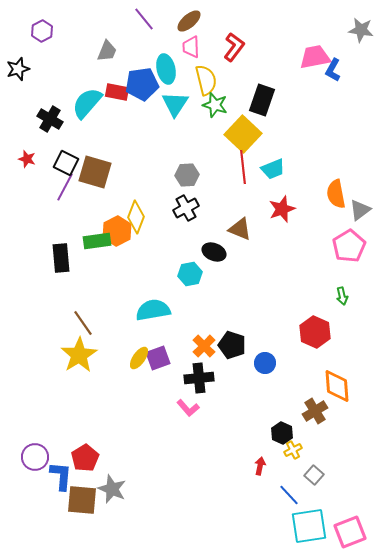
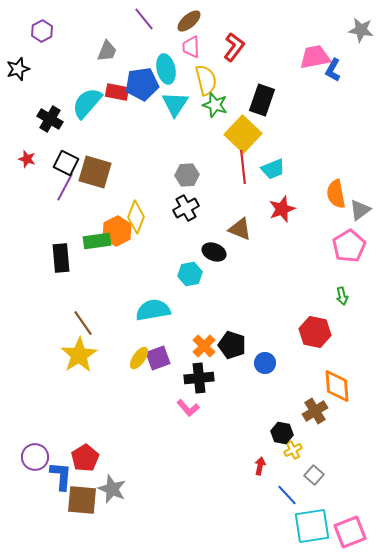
red hexagon at (315, 332): rotated 12 degrees counterclockwise
black hexagon at (282, 433): rotated 15 degrees counterclockwise
blue line at (289, 495): moved 2 px left
cyan square at (309, 526): moved 3 px right
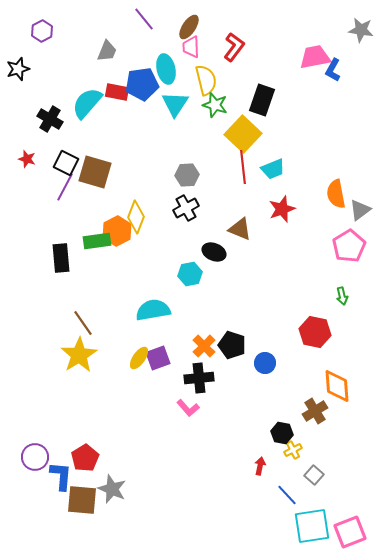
brown ellipse at (189, 21): moved 6 px down; rotated 15 degrees counterclockwise
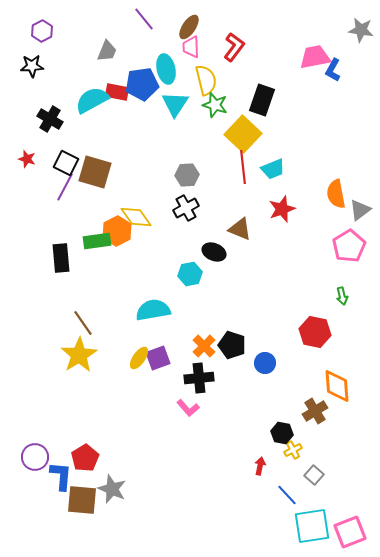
black star at (18, 69): moved 14 px right, 3 px up; rotated 15 degrees clockwise
cyan semicircle at (87, 103): moved 5 px right, 3 px up; rotated 20 degrees clockwise
yellow diamond at (136, 217): rotated 56 degrees counterclockwise
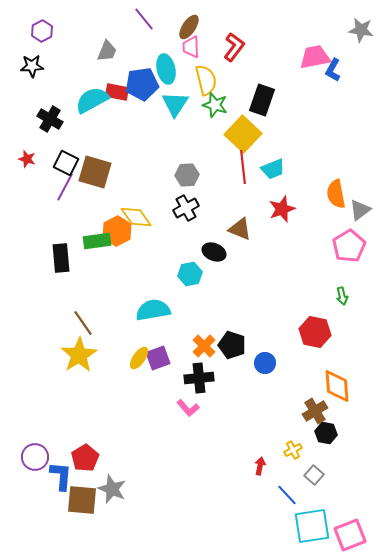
black hexagon at (282, 433): moved 44 px right
pink square at (350, 532): moved 3 px down
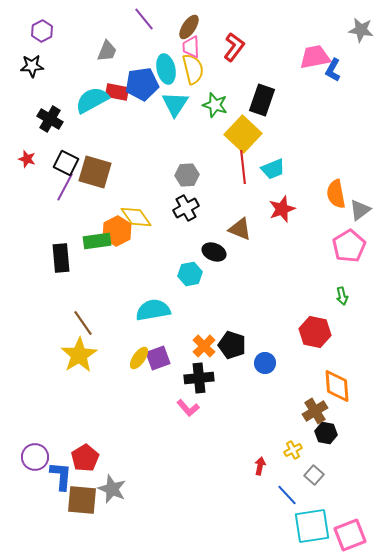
yellow semicircle at (206, 80): moved 13 px left, 11 px up
